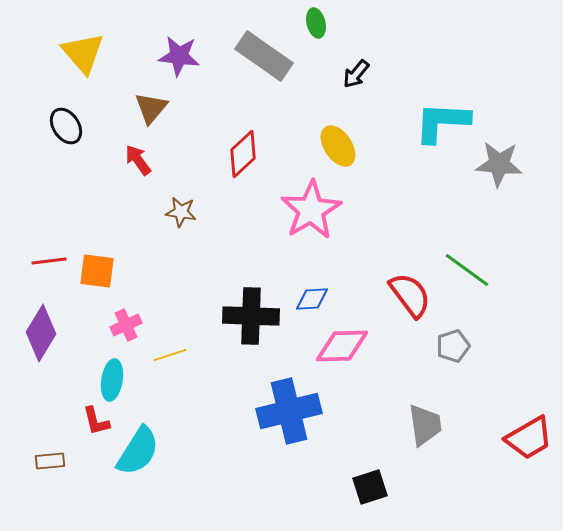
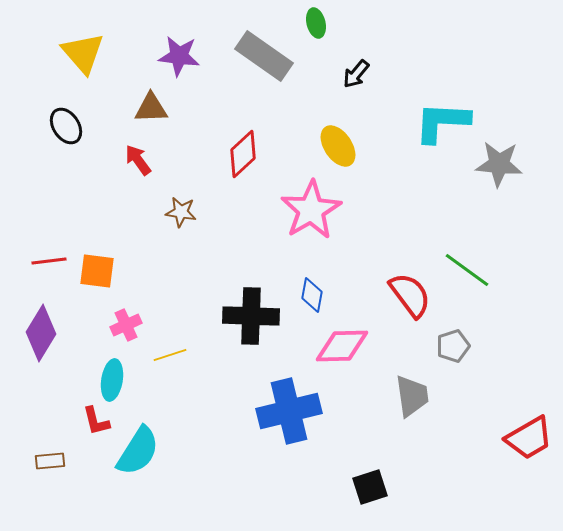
brown triangle: rotated 48 degrees clockwise
blue diamond: moved 4 px up; rotated 76 degrees counterclockwise
gray trapezoid: moved 13 px left, 29 px up
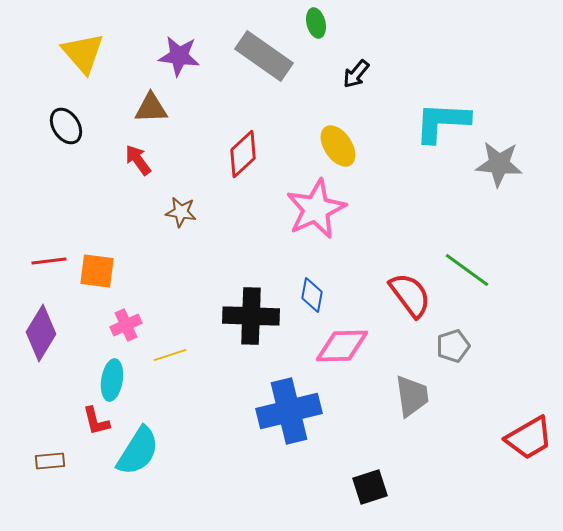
pink star: moved 5 px right, 1 px up; rotated 6 degrees clockwise
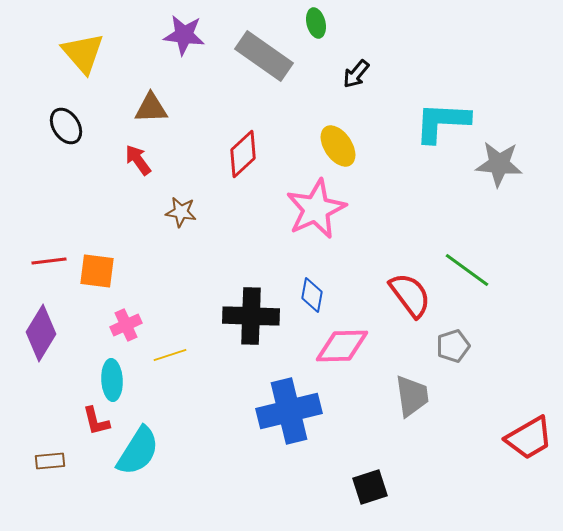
purple star: moved 5 px right, 21 px up
cyan ellipse: rotated 12 degrees counterclockwise
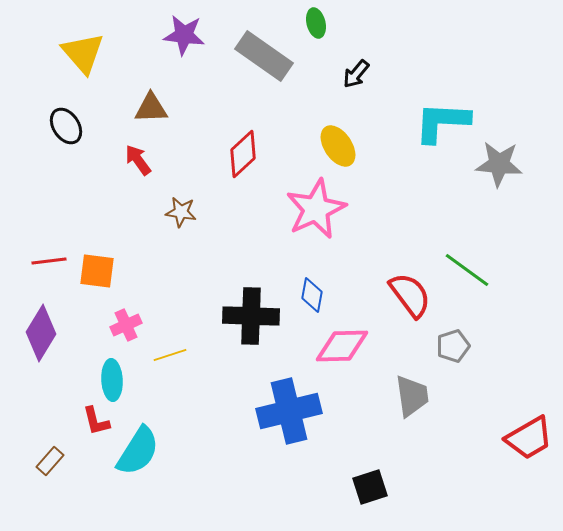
brown rectangle: rotated 44 degrees counterclockwise
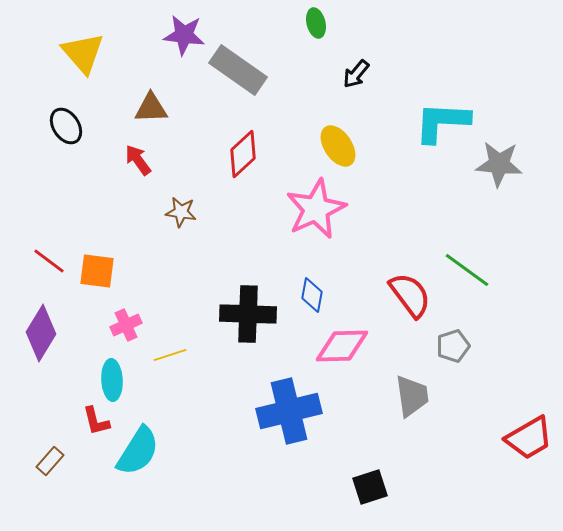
gray rectangle: moved 26 px left, 14 px down
red line: rotated 44 degrees clockwise
black cross: moved 3 px left, 2 px up
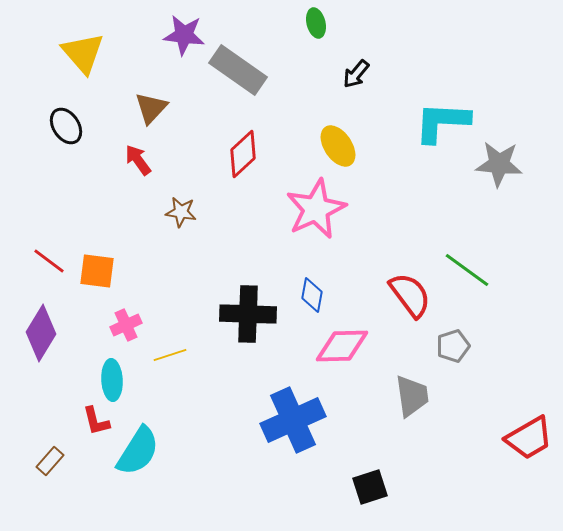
brown triangle: rotated 45 degrees counterclockwise
blue cross: moved 4 px right, 9 px down; rotated 10 degrees counterclockwise
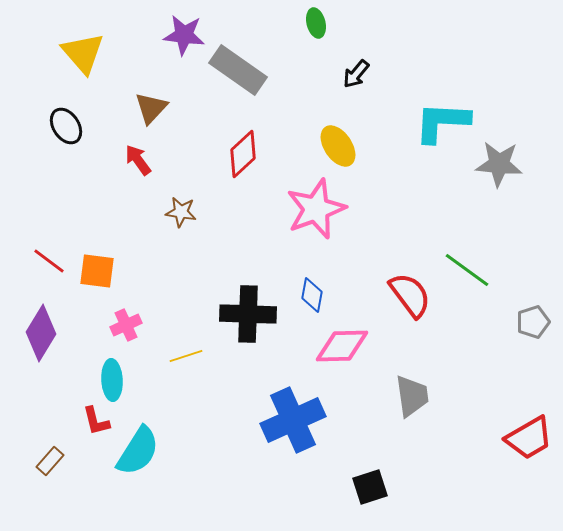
pink star: rotated 4 degrees clockwise
gray pentagon: moved 80 px right, 24 px up
yellow line: moved 16 px right, 1 px down
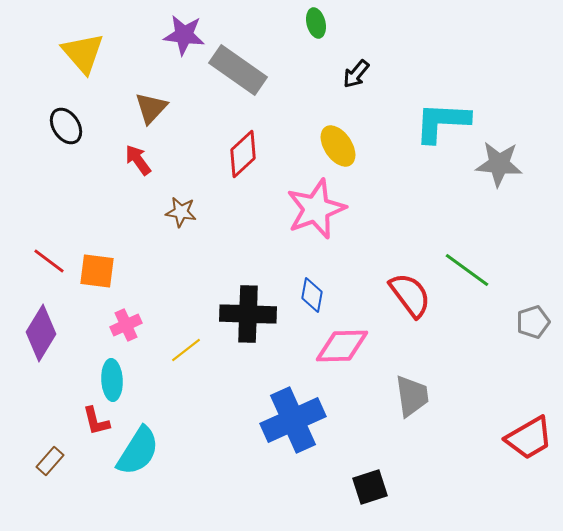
yellow line: moved 6 px up; rotated 20 degrees counterclockwise
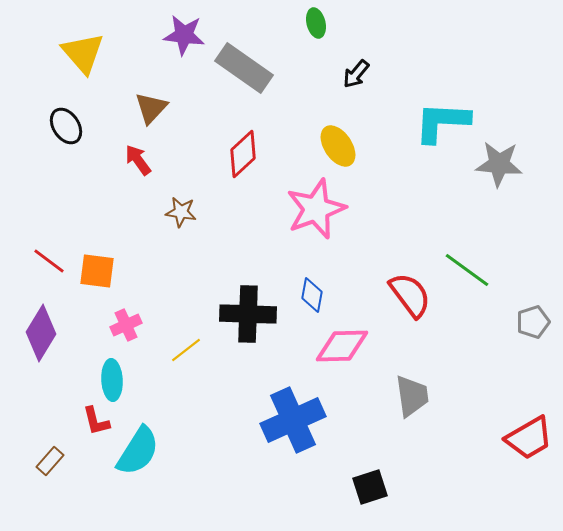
gray rectangle: moved 6 px right, 2 px up
